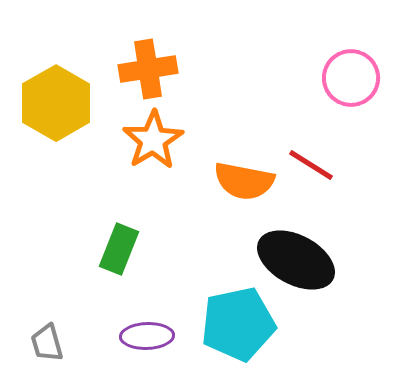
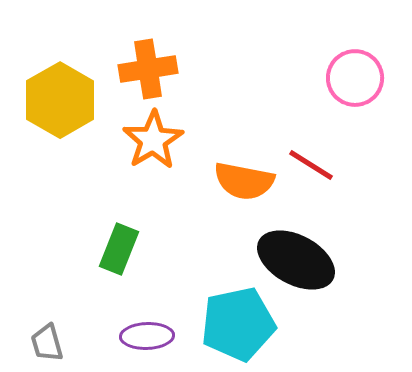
pink circle: moved 4 px right
yellow hexagon: moved 4 px right, 3 px up
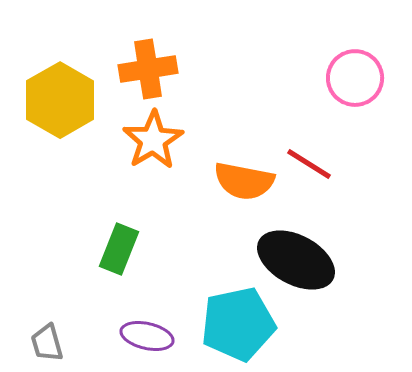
red line: moved 2 px left, 1 px up
purple ellipse: rotated 15 degrees clockwise
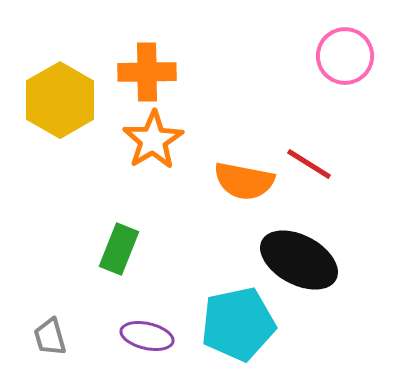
orange cross: moved 1 px left, 3 px down; rotated 8 degrees clockwise
pink circle: moved 10 px left, 22 px up
black ellipse: moved 3 px right
gray trapezoid: moved 3 px right, 6 px up
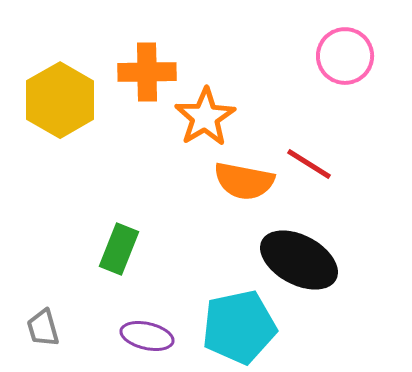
orange star: moved 52 px right, 23 px up
cyan pentagon: moved 1 px right, 3 px down
gray trapezoid: moved 7 px left, 9 px up
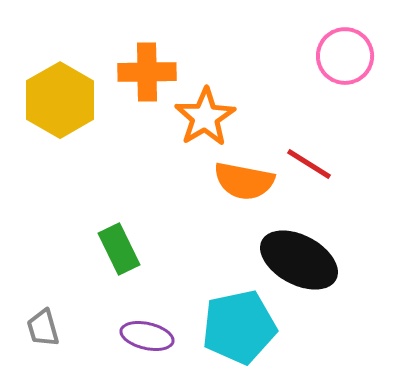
green rectangle: rotated 48 degrees counterclockwise
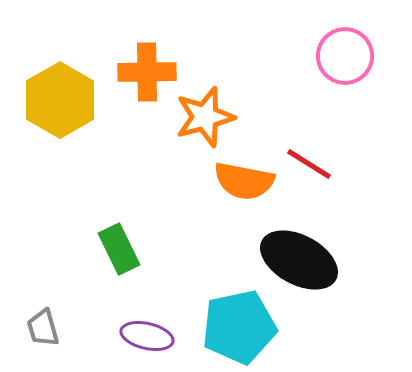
orange star: rotated 16 degrees clockwise
